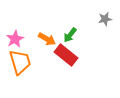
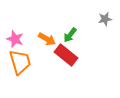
pink star: rotated 24 degrees counterclockwise
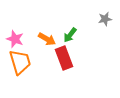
red rectangle: moved 2 px left, 3 px down; rotated 30 degrees clockwise
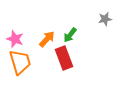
orange arrow: rotated 78 degrees counterclockwise
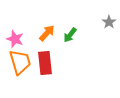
gray star: moved 4 px right, 3 px down; rotated 24 degrees counterclockwise
orange arrow: moved 6 px up
red rectangle: moved 19 px left, 5 px down; rotated 15 degrees clockwise
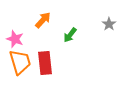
gray star: moved 2 px down
orange arrow: moved 4 px left, 13 px up
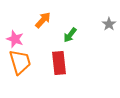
red rectangle: moved 14 px right
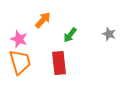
gray star: moved 10 px down; rotated 16 degrees counterclockwise
pink star: moved 4 px right
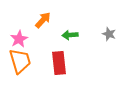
green arrow: rotated 49 degrees clockwise
pink star: rotated 24 degrees clockwise
orange trapezoid: moved 1 px up
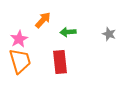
green arrow: moved 2 px left, 3 px up
red rectangle: moved 1 px right, 1 px up
